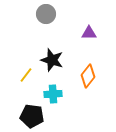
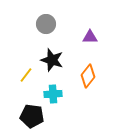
gray circle: moved 10 px down
purple triangle: moved 1 px right, 4 px down
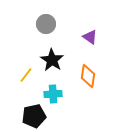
purple triangle: rotated 35 degrees clockwise
black star: rotated 15 degrees clockwise
orange diamond: rotated 30 degrees counterclockwise
black pentagon: moved 2 px right; rotated 20 degrees counterclockwise
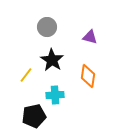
gray circle: moved 1 px right, 3 px down
purple triangle: rotated 21 degrees counterclockwise
cyan cross: moved 2 px right, 1 px down
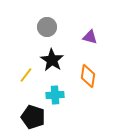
black pentagon: moved 1 px left, 1 px down; rotated 30 degrees clockwise
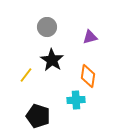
purple triangle: rotated 28 degrees counterclockwise
cyan cross: moved 21 px right, 5 px down
black pentagon: moved 5 px right, 1 px up
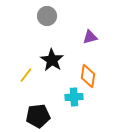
gray circle: moved 11 px up
cyan cross: moved 2 px left, 3 px up
black pentagon: rotated 25 degrees counterclockwise
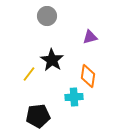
yellow line: moved 3 px right, 1 px up
